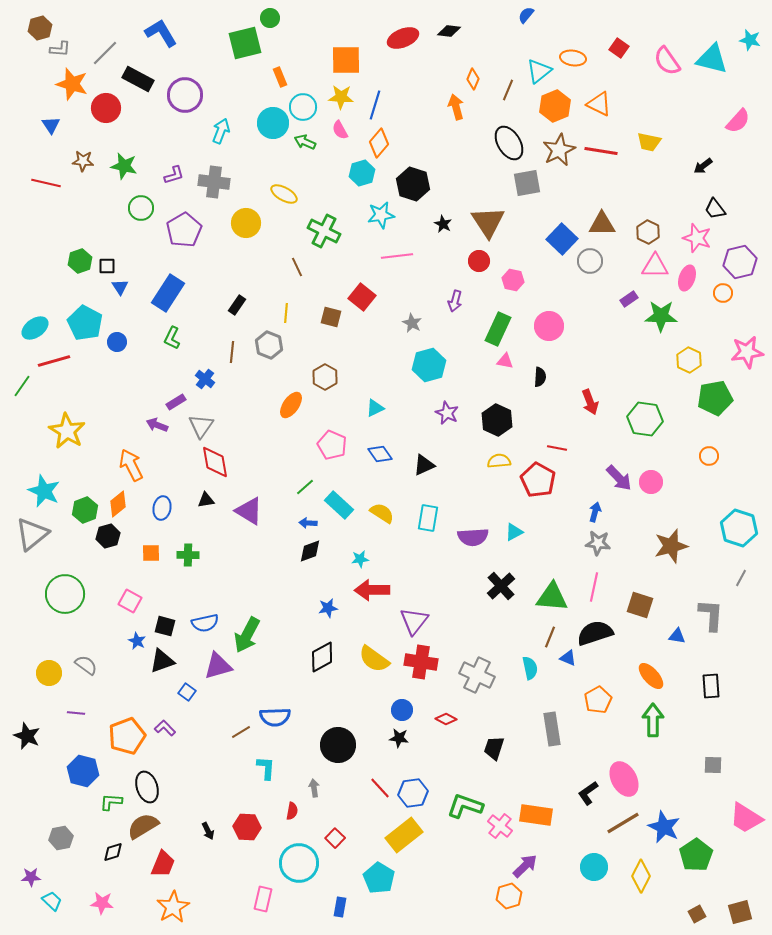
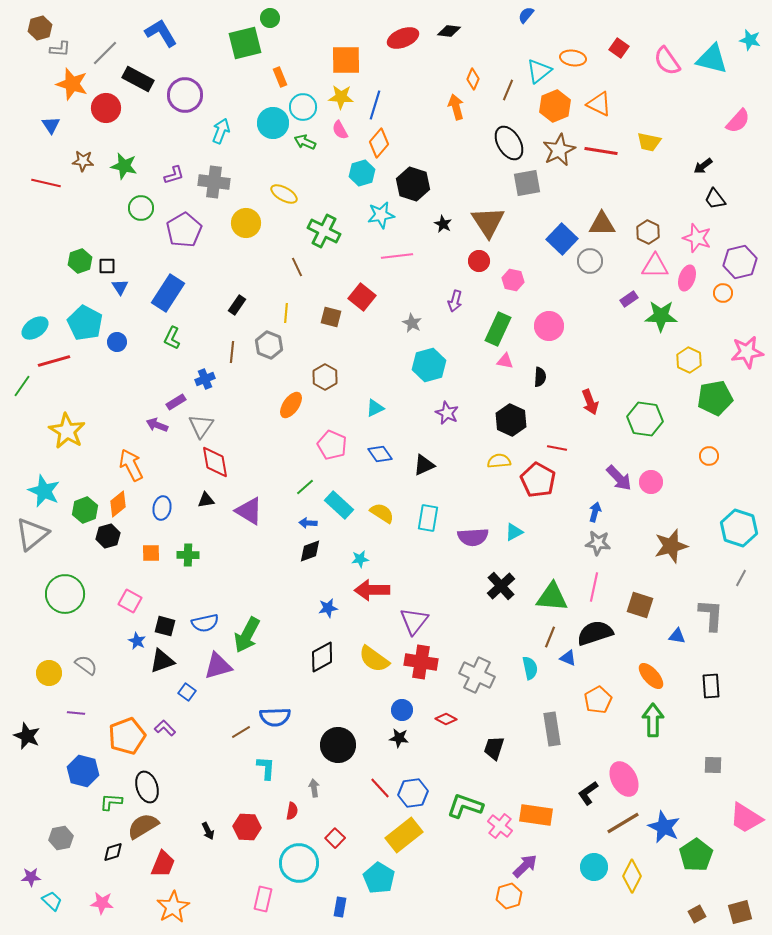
black trapezoid at (715, 209): moved 10 px up
blue cross at (205, 379): rotated 30 degrees clockwise
black hexagon at (497, 420): moved 14 px right
yellow diamond at (641, 876): moved 9 px left
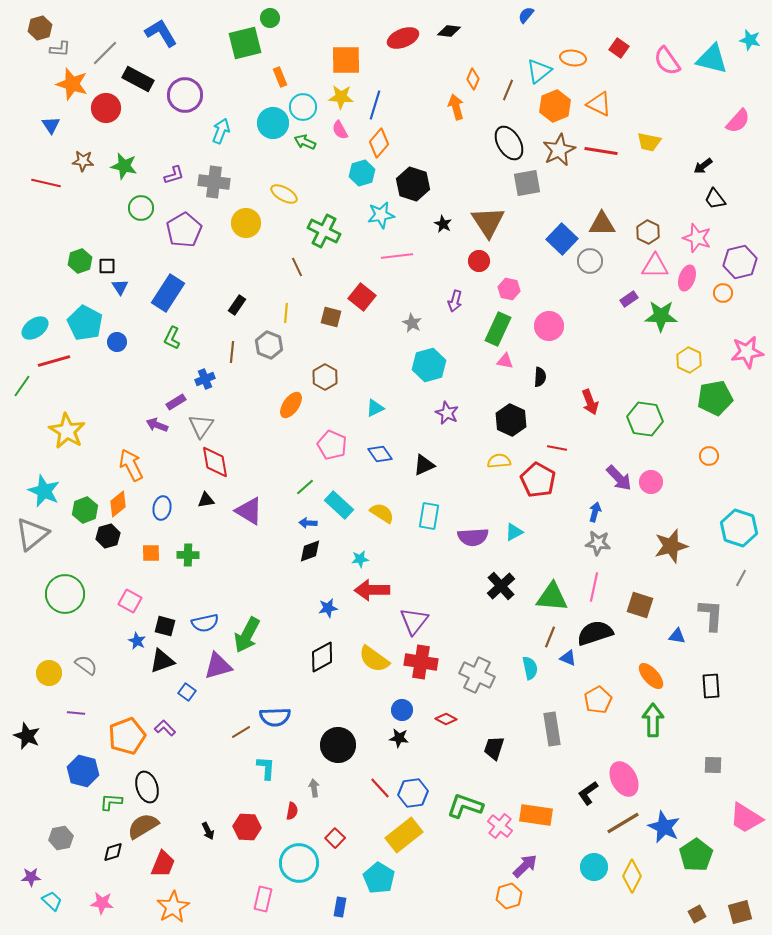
pink hexagon at (513, 280): moved 4 px left, 9 px down
cyan rectangle at (428, 518): moved 1 px right, 2 px up
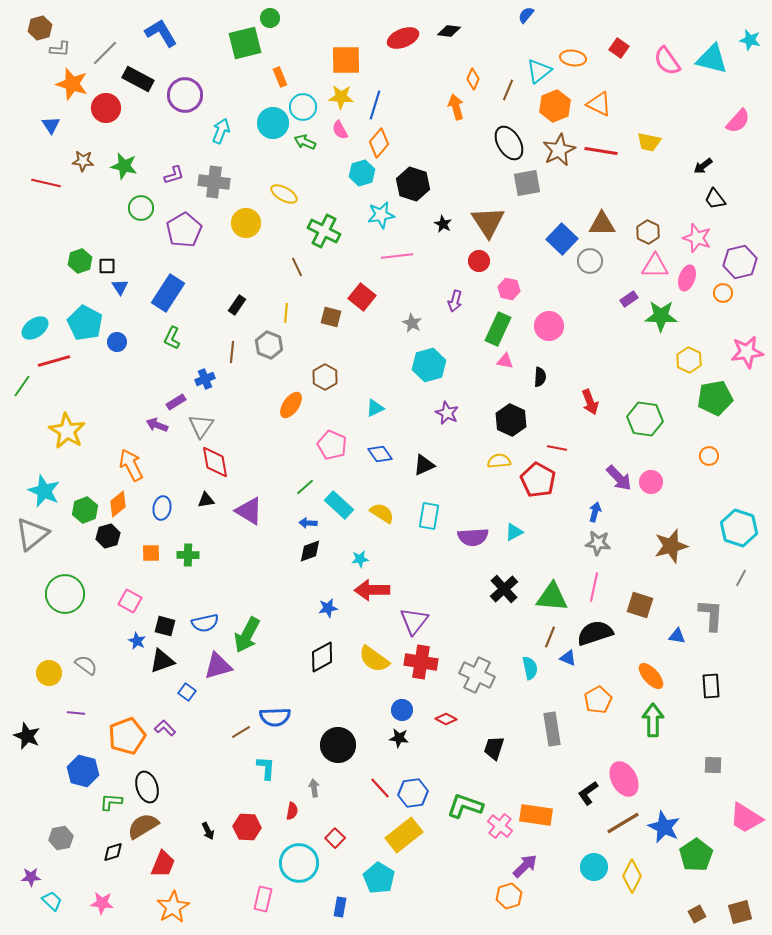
black cross at (501, 586): moved 3 px right, 3 px down
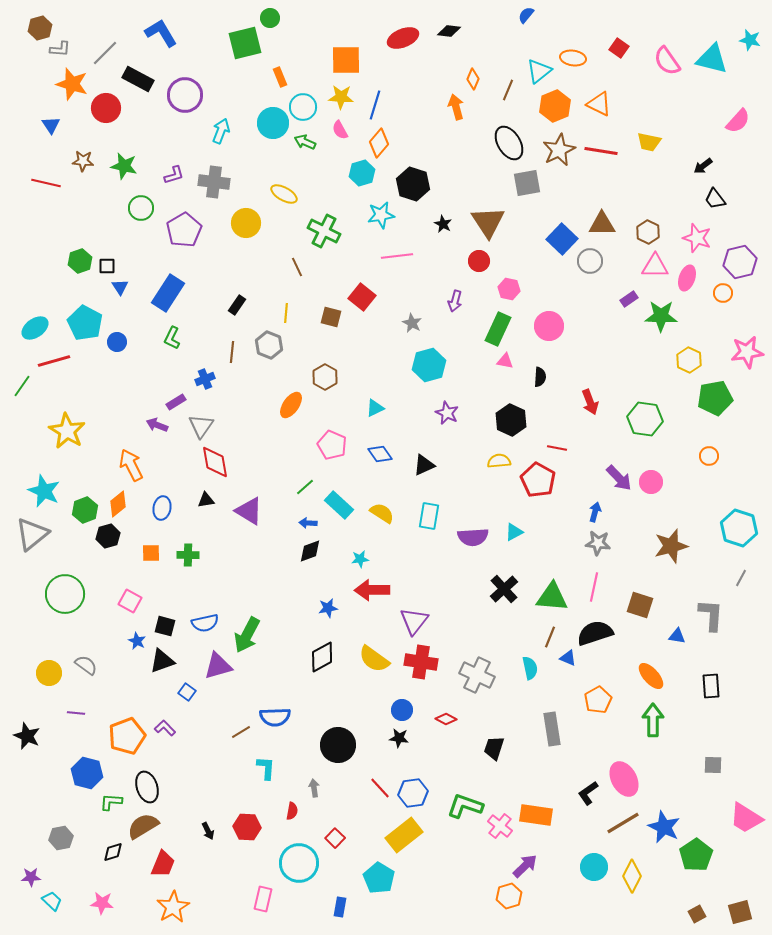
blue hexagon at (83, 771): moved 4 px right, 2 px down
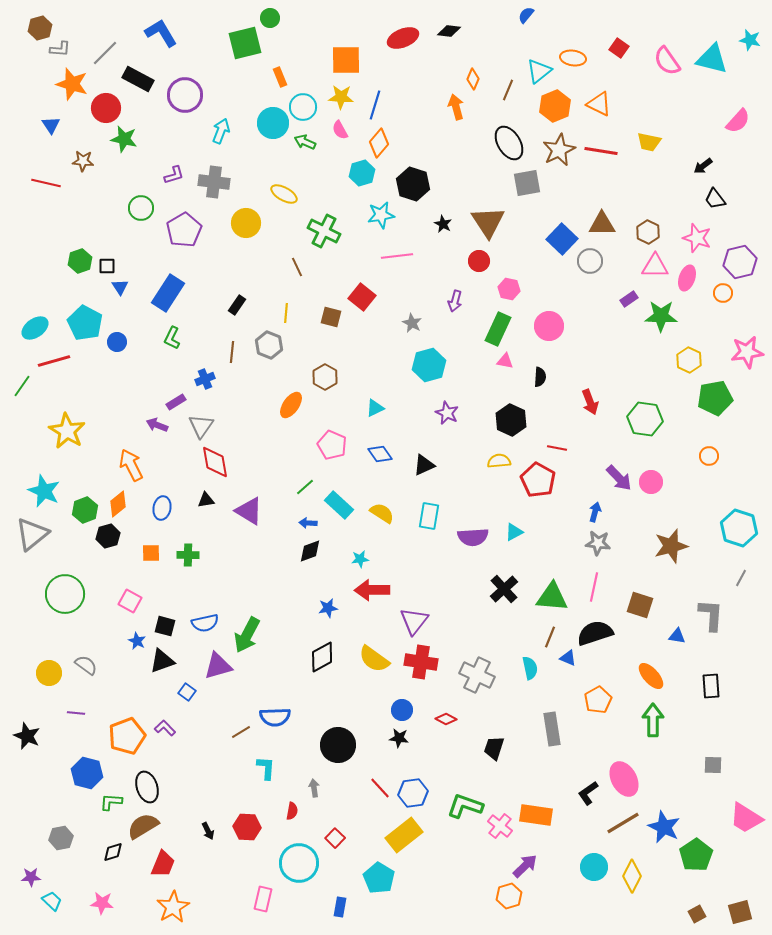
green star at (124, 166): moved 27 px up
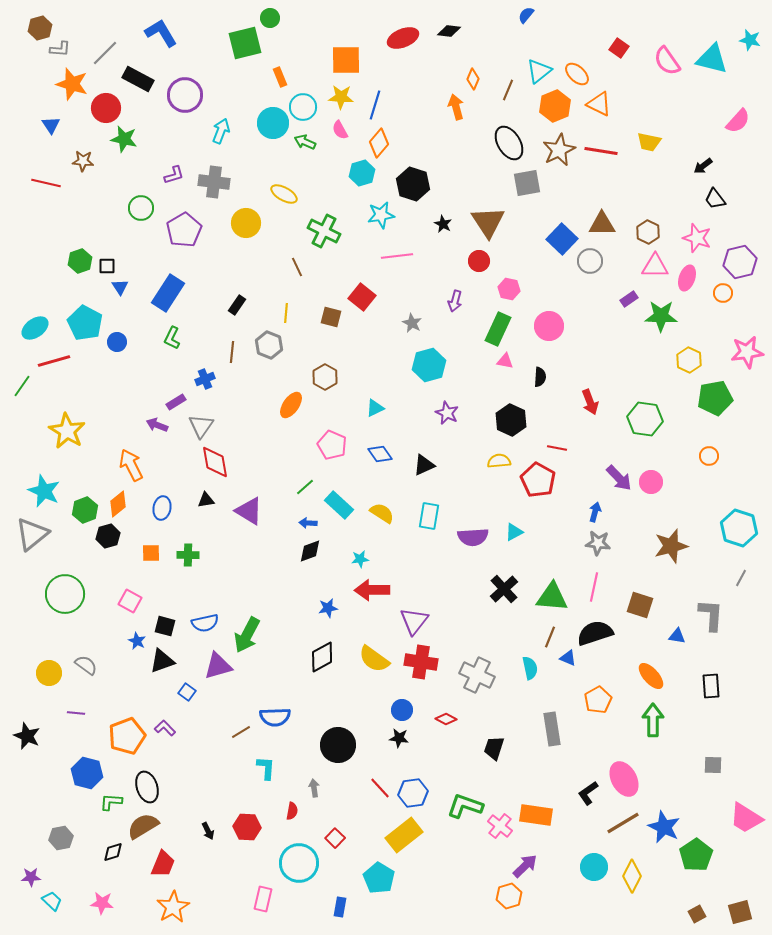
orange ellipse at (573, 58): moved 4 px right, 16 px down; rotated 35 degrees clockwise
